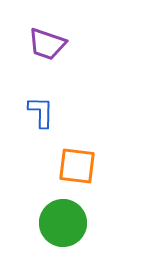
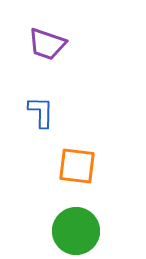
green circle: moved 13 px right, 8 px down
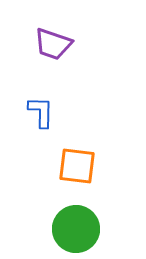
purple trapezoid: moved 6 px right
green circle: moved 2 px up
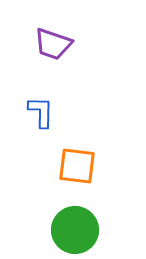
green circle: moved 1 px left, 1 px down
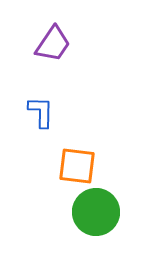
purple trapezoid: rotated 75 degrees counterclockwise
green circle: moved 21 px right, 18 px up
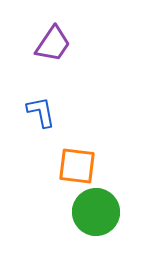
blue L-shape: rotated 12 degrees counterclockwise
